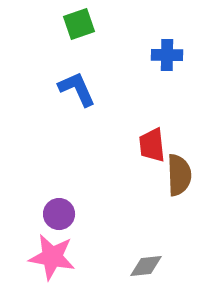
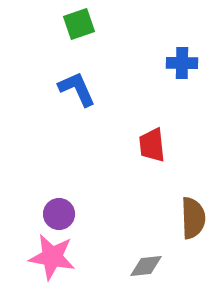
blue cross: moved 15 px right, 8 px down
brown semicircle: moved 14 px right, 43 px down
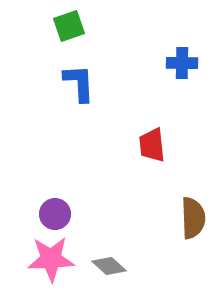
green square: moved 10 px left, 2 px down
blue L-shape: moved 2 px right, 6 px up; rotated 21 degrees clockwise
purple circle: moved 4 px left
pink star: moved 1 px left, 2 px down; rotated 12 degrees counterclockwise
gray diamond: moved 37 px left; rotated 48 degrees clockwise
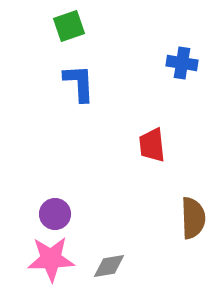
blue cross: rotated 8 degrees clockwise
gray diamond: rotated 52 degrees counterclockwise
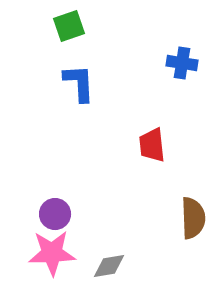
pink star: moved 1 px right, 6 px up
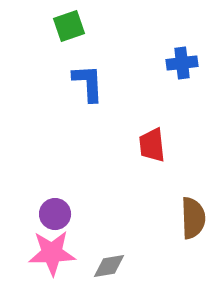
blue cross: rotated 16 degrees counterclockwise
blue L-shape: moved 9 px right
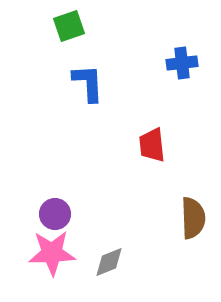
gray diamond: moved 4 px up; rotated 12 degrees counterclockwise
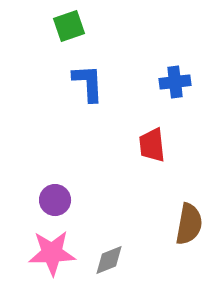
blue cross: moved 7 px left, 19 px down
purple circle: moved 14 px up
brown semicircle: moved 4 px left, 6 px down; rotated 12 degrees clockwise
gray diamond: moved 2 px up
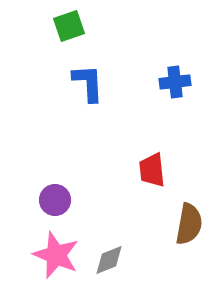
red trapezoid: moved 25 px down
pink star: moved 4 px right, 2 px down; rotated 24 degrees clockwise
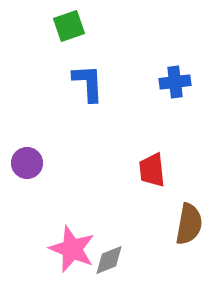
purple circle: moved 28 px left, 37 px up
pink star: moved 16 px right, 6 px up
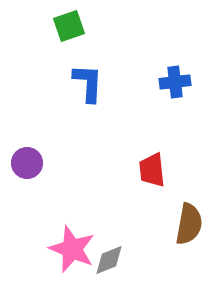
blue L-shape: rotated 6 degrees clockwise
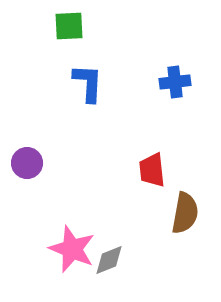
green square: rotated 16 degrees clockwise
brown semicircle: moved 4 px left, 11 px up
